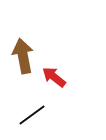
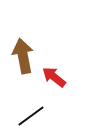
black line: moved 1 px left, 1 px down
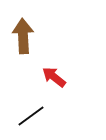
brown arrow: moved 20 px up; rotated 8 degrees clockwise
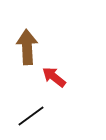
brown arrow: moved 4 px right, 11 px down
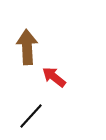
black line: rotated 12 degrees counterclockwise
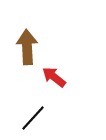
black line: moved 2 px right, 2 px down
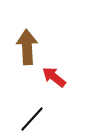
black line: moved 1 px left, 1 px down
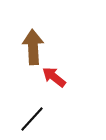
brown arrow: moved 6 px right
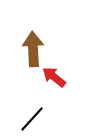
brown arrow: moved 2 px down
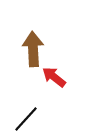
black line: moved 6 px left
